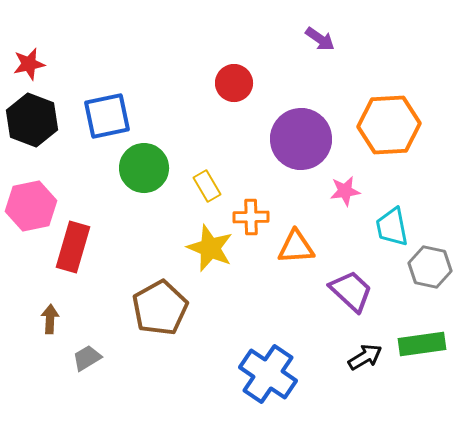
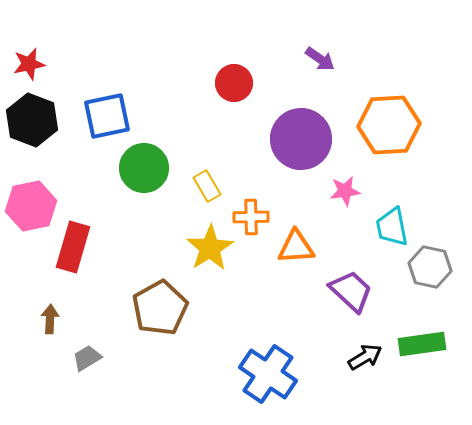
purple arrow: moved 20 px down
yellow star: rotated 18 degrees clockwise
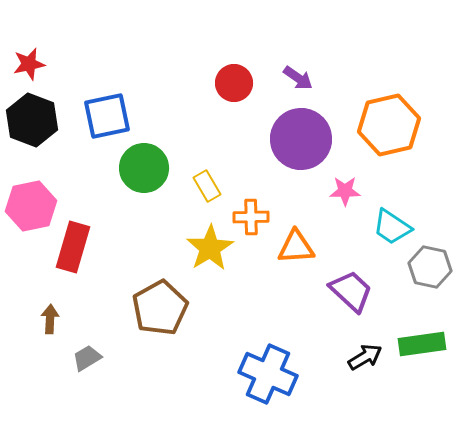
purple arrow: moved 22 px left, 19 px down
orange hexagon: rotated 10 degrees counterclockwise
pink star: rotated 8 degrees clockwise
cyan trapezoid: rotated 45 degrees counterclockwise
blue cross: rotated 10 degrees counterclockwise
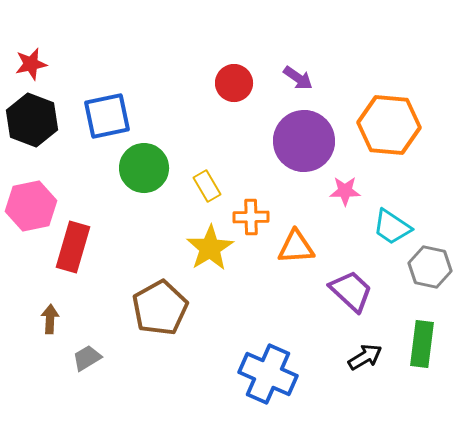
red star: moved 2 px right
orange hexagon: rotated 18 degrees clockwise
purple circle: moved 3 px right, 2 px down
green rectangle: rotated 75 degrees counterclockwise
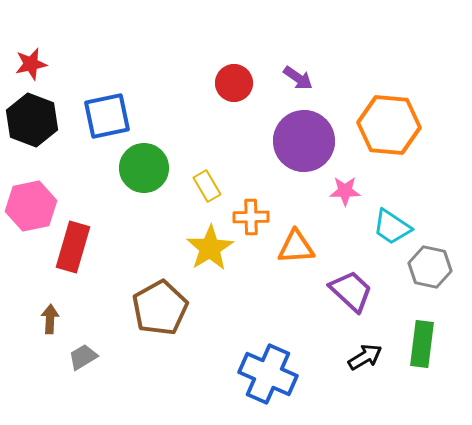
gray trapezoid: moved 4 px left, 1 px up
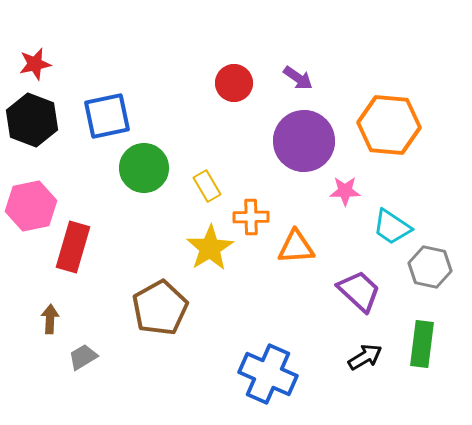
red star: moved 4 px right
purple trapezoid: moved 8 px right
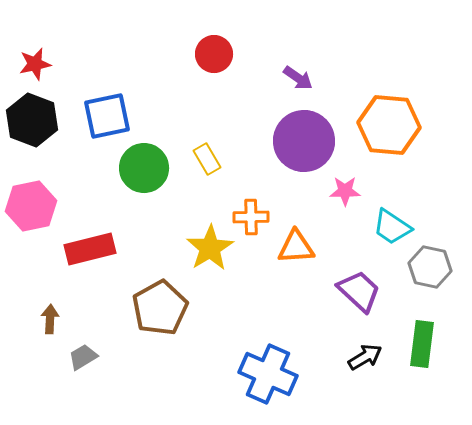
red circle: moved 20 px left, 29 px up
yellow rectangle: moved 27 px up
red rectangle: moved 17 px right, 2 px down; rotated 60 degrees clockwise
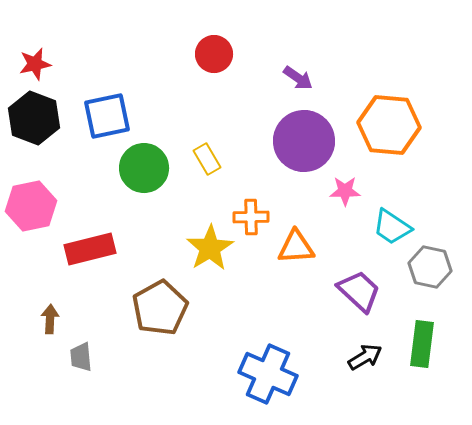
black hexagon: moved 2 px right, 2 px up
gray trapezoid: moved 2 px left; rotated 64 degrees counterclockwise
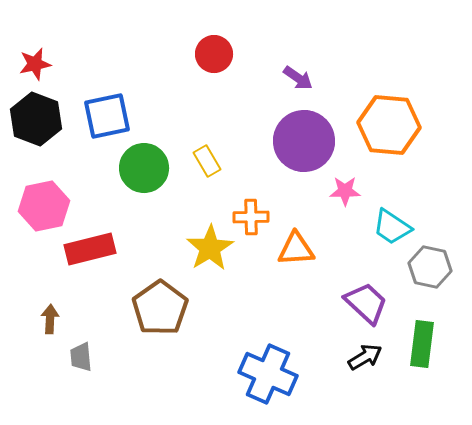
black hexagon: moved 2 px right, 1 px down
yellow rectangle: moved 2 px down
pink hexagon: moved 13 px right
orange triangle: moved 2 px down
purple trapezoid: moved 7 px right, 12 px down
brown pentagon: rotated 6 degrees counterclockwise
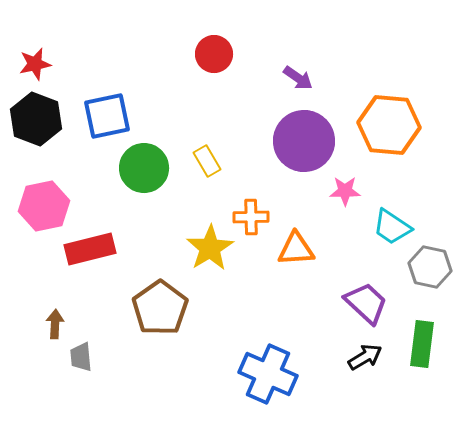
brown arrow: moved 5 px right, 5 px down
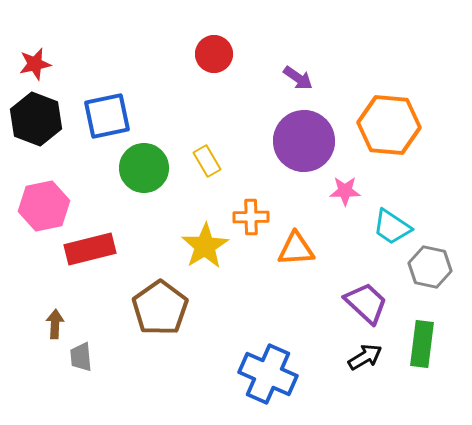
yellow star: moved 5 px left, 2 px up
